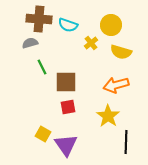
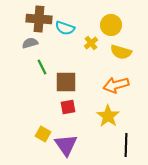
cyan semicircle: moved 3 px left, 3 px down
black line: moved 3 px down
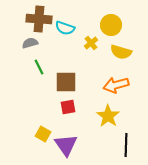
green line: moved 3 px left
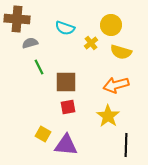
brown cross: moved 22 px left
purple triangle: rotated 50 degrees counterclockwise
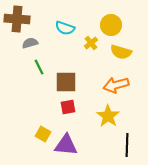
black line: moved 1 px right
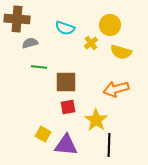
yellow circle: moved 1 px left
green line: rotated 56 degrees counterclockwise
orange arrow: moved 4 px down
yellow star: moved 12 px left, 4 px down
black line: moved 18 px left
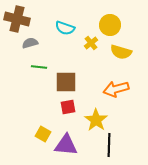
brown cross: rotated 10 degrees clockwise
